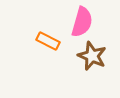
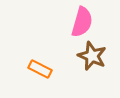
orange rectangle: moved 8 px left, 28 px down
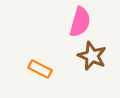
pink semicircle: moved 2 px left
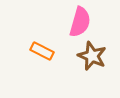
orange rectangle: moved 2 px right, 18 px up
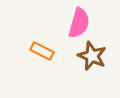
pink semicircle: moved 1 px left, 1 px down
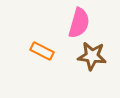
brown star: rotated 16 degrees counterclockwise
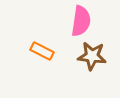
pink semicircle: moved 2 px right, 2 px up; rotated 8 degrees counterclockwise
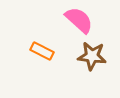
pink semicircle: moved 2 px left, 1 px up; rotated 56 degrees counterclockwise
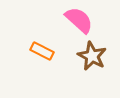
brown star: rotated 20 degrees clockwise
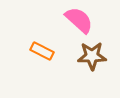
brown star: rotated 28 degrees counterclockwise
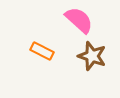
brown star: rotated 20 degrees clockwise
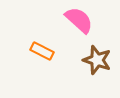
brown star: moved 5 px right, 4 px down
